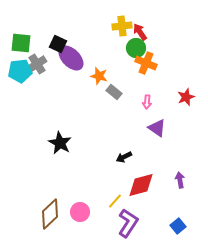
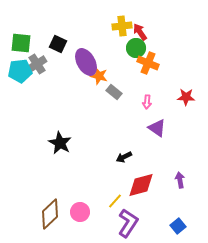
purple ellipse: moved 15 px right, 4 px down; rotated 16 degrees clockwise
orange cross: moved 2 px right
red star: rotated 24 degrees clockwise
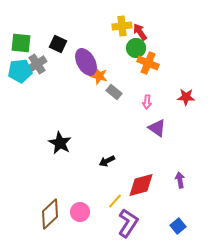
black arrow: moved 17 px left, 4 px down
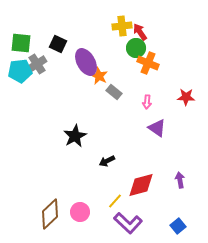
orange star: rotated 12 degrees clockwise
black star: moved 15 px right, 7 px up; rotated 15 degrees clockwise
purple L-shape: rotated 100 degrees clockwise
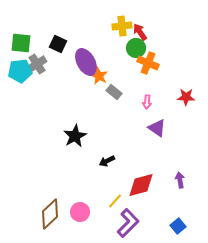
purple L-shape: rotated 88 degrees counterclockwise
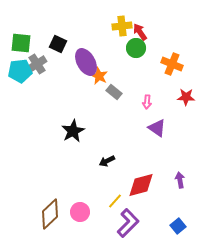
orange cross: moved 24 px right, 1 px down
black star: moved 2 px left, 5 px up
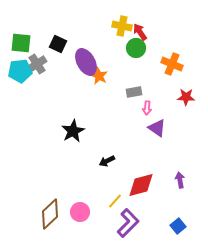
yellow cross: rotated 18 degrees clockwise
gray rectangle: moved 20 px right; rotated 49 degrees counterclockwise
pink arrow: moved 6 px down
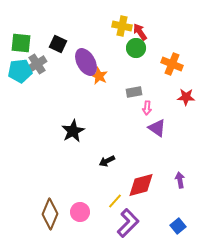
brown diamond: rotated 24 degrees counterclockwise
